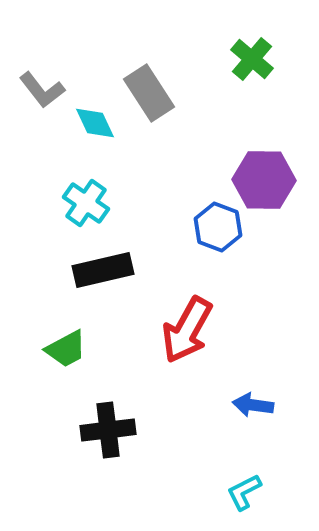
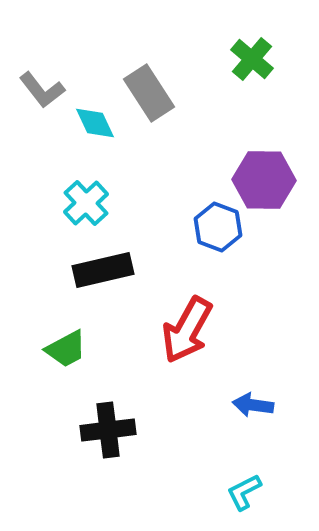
cyan cross: rotated 12 degrees clockwise
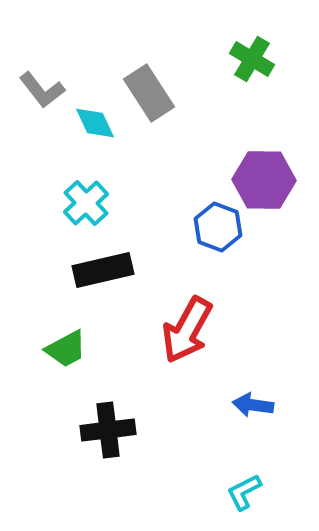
green cross: rotated 9 degrees counterclockwise
